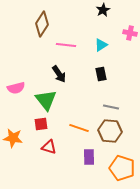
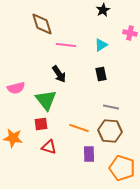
brown diamond: rotated 50 degrees counterclockwise
purple rectangle: moved 3 px up
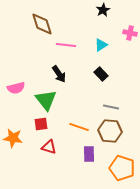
black rectangle: rotated 32 degrees counterclockwise
orange line: moved 1 px up
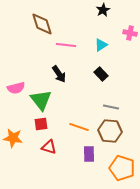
green triangle: moved 5 px left
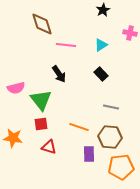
brown hexagon: moved 6 px down
orange pentagon: moved 1 px left, 1 px up; rotated 25 degrees counterclockwise
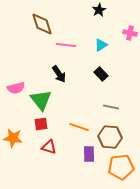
black star: moved 4 px left
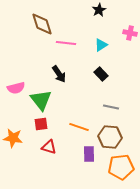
pink line: moved 2 px up
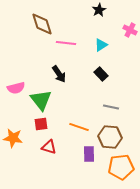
pink cross: moved 3 px up; rotated 16 degrees clockwise
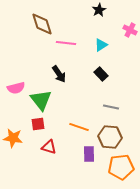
red square: moved 3 px left
